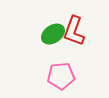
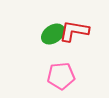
red L-shape: rotated 80 degrees clockwise
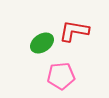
green ellipse: moved 11 px left, 9 px down
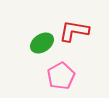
pink pentagon: rotated 24 degrees counterclockwise
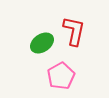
red L-shape: rotated 92 degrees clockwise
